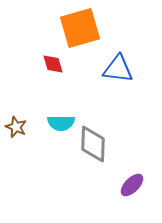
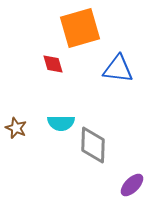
brown star: moved 1 px down
gray diamond: moved 1 px down
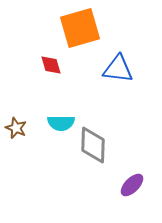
red diamond: moved 2 px left, 1 px down
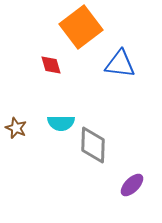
orange square: moved 1 px right, 1 px up; rotated 21 degrees counterclockwise
blue triangle: moved 2 px right, 5 px up
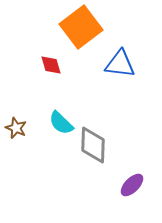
cyan semicircle: rotated 44 degrees clockwise
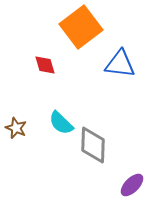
red diamond: moved 6 px left
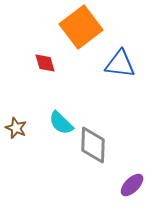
red diamond: moved 2 px up
